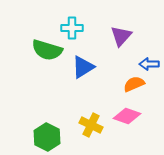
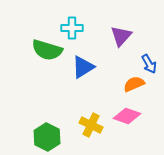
blue arrow: rotated 120 degrees counterclockwise
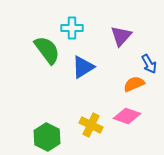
green semicircle: rotated 144 degrees counterclockwise
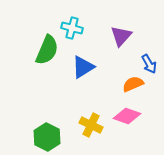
cyan cross: rotated 15 degrees clockwise
green semicircle: rotated 60 degrees clockwise
orange semicircle: moved 1 px left
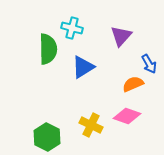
green semicircle: moved 1 px right, 1 px up; rotated 24 degrees counterclockwise
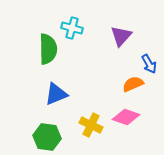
blue triangle: moved 27 px left, 27 px down; rotated 10 degrees clockwise
pink diamond: moved 1 px left, 1 px down
green hexagon: rotated 20 degrees counterclockwise
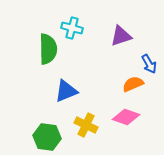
purple triangle: rotated 30 degrees clockwise
blue triangle: moved 10 px right, 3 px up
yellow cross: moved 5 px left
